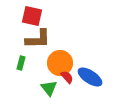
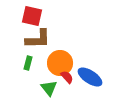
green rectangle: moved 7 px right
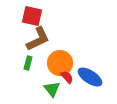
brown L-shape: rotated 24 degrees counterclockwise
green triangle: moved 3 px right, 1 px down
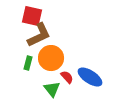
brown L-shape: moved 1 px right, 4 px up
orange circle: moved 9 px left, 5 px up
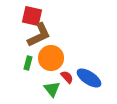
blue ellipse: moved 1 px left, 1 px down
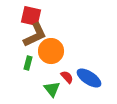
red square: moved 1 px left
brown L-shape: moved 4 px left
orange circle: moved 7 px up
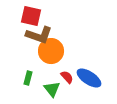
brown L-shape: moved 4 px right; rotated 44 degrees clockwise
green rectangle: moved 15 px down
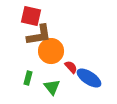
brown L-shape: rotated 28 degrees counterclockwise
red semicircle: moved 4 px right, 10 px up
green triangle: moved 2 px up
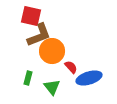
brown L-shape: rotated 12 degrees counterclockwise
orange circle: moved 1 px right
blue ellipse: rotated 50 degrees counterclockwise
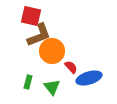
green rectangle: moved 4 px down
